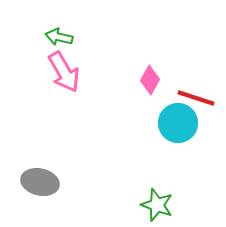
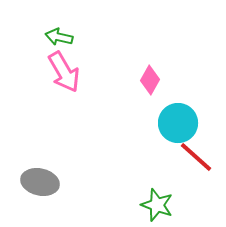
red line: moved 59 px down; rotated 24 degrees clockwise
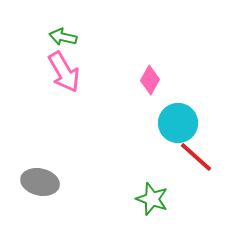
green arrow: moved 4 px right
green star: moved 5 px left, 6 px up
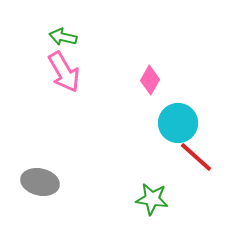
green star: rotated 12 degrees counterclockwise
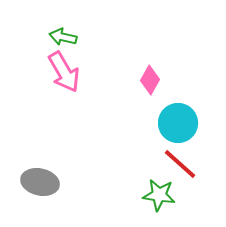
red line: moved 16 px left, 7 px down
green star: moved 7 px right, 4 px up
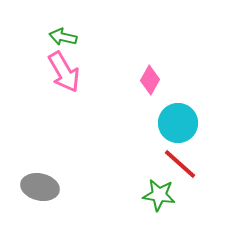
gray ellipse: moved 5 px down
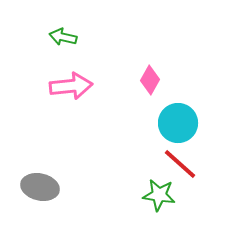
pink arrow: moved 7 px right, 14 px down; rotated 66 degrees counterclockwise
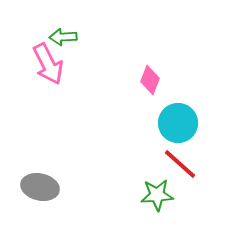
green arrow: rotated 16 degrees counterclockwise
pink diamond: rotated 8 degrees counterclockwise
pink arrow: moved 23 px left, 22 px up; rotated 69 degrees clockwise
green star: moved 2 px left; rotated 12 degrees counterclockwise
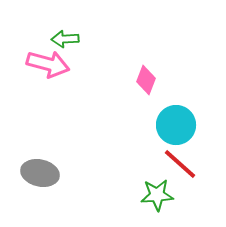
green arrow: moved 2 px right, 2 px down
pink arrow: rotated 48 degrees counterclockwise
pink diamond: moved 4 px left
cyan circle: moved 2 px left, 2 px down
gray ellipse: moved 14 px up
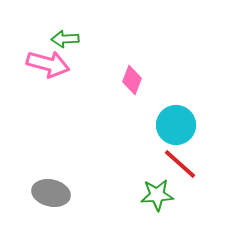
pink diamond: moved 14 px left
gray ellipse: moved 11 px right, 20 px down
